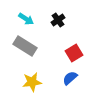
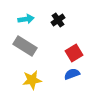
cyan arrow: rotated 42 degrees counterclockwise
blue semicircle: moved 2 px right, 4 px up; rotated 21 degrees clockwise
yellow star: moved 2 px up
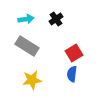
black cross: moved 2 px left, 1 px up
gray rectangle: moved 2 px right
blue semicircle: rotated 63 degrees counterclockwise
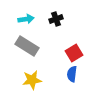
black cross: rotated 16 degrees clockwise
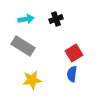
gray rectangle: moved 4 px left
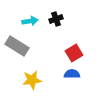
cyan arrow: moved 4 px right, 2 px down
gray rectangle: moved 6 px left
blue semicircle: rotated 84 degrees clockwise
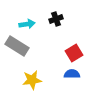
cyan arrow: moved 3 px left, 3 px down
